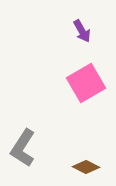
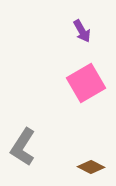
gray L-shape: moved 1 px up
brown diamond: moved 5 px right
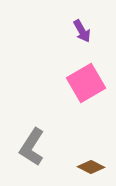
gray L-shape: moved 9 px right
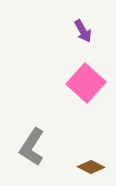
purple arrow: moved 1 px right
pink square: rotated 18 degrees counterclockwise
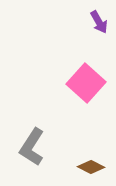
purple arrow: moved 16 px right, 9 px up
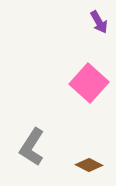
pink square: moved 3 px right
brown diamond: moved 2 px left, 2 px up
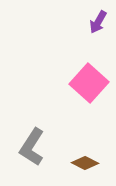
purple arrow: moved 1 px left; rotated 60 degrees clockwise
brown diamond: moved 4 px left, 2 px up
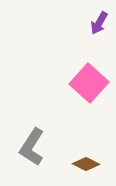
purple arrow: moved 1 px right, 1 px down
brown diamond: moved 1 px right, 1 px down
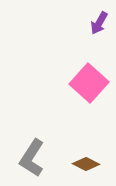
gray L-shape: moved 11 px down
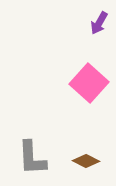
gray L-shape: rotated 36 degrees counterclockwise
brown diamond: moved 3 px up
